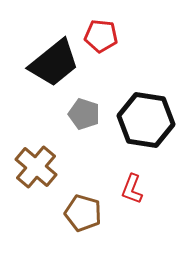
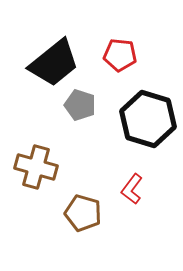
red pentagon: moved 19 px right, 19 px down
gray pentagon: moved 4 px left, 9 px up
black hexagon: moved 2 px right, 1 px up; rotated 8 degrees clockwise
brown cross: rotated 24 degrees counterclockwise
red L-shape: rotated 16 degrees clockwise
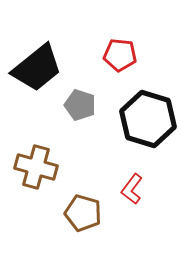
black trapezoid: moved 17 px left, 5 px down
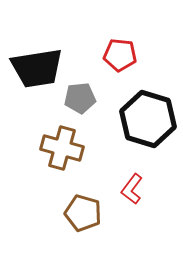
black trapezoid: rotated 30 degrees clockwise
gray pentagon: moved 7 px up; rotated 24 degrees counterclockwise
brown cross: moved 26 px right, 19 px up
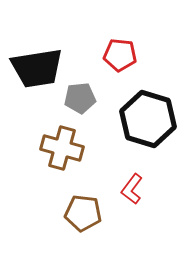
brown pentagon: rotated 9 degrees counterclockwise
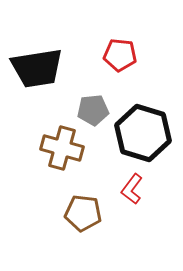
gray pentagon: moved 13 px right, 12 px down
black hexagon: moved 5 px left, 14 px down
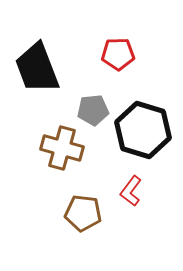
red pentagon: moved 2 px left, 1 px up; rotated 8 degrees counterclockwise
black trapezoid: rotated 78 degrees clockwise
black hexagon: moved 3 px up
red L-shape: moved 1 px left, 2 px down
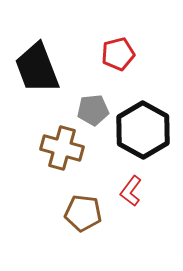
red pentagon: rotated 12 degrees counterclockwise
black hexagon: rotated 12 degrees clockwise
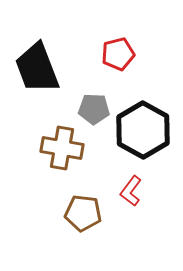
gray pentagon: moved 1 px right, 1 px up; rotated 8 degrees clockwise
brown cross: rotated 6 degrees counterclockwise
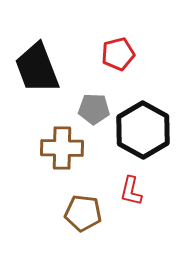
brown cross: rotated 9 degrees counterclockwise
red L-shape: rotated 24 degrees counterclockwise
